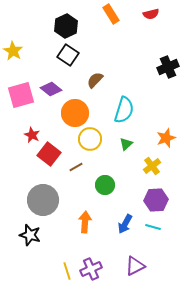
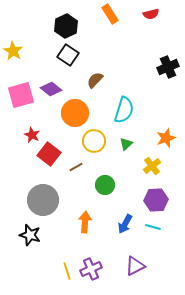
orange rectangle: moved 1 px left
yellow circle: moved 4 px right, 2 px down
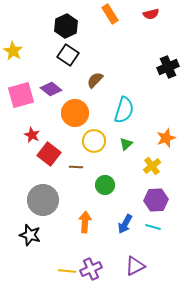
brown line: rotated 32 degrees clockwise
yellow line: rotated 66 degrees counterclockwise
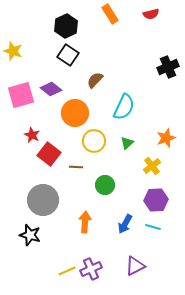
yellow star: rotated 12 degrees counterclockwise
cyan semicircle: moved 3 px up; rotated 8 degrees clockwise
green triangle: moved 1 px right, 1 px up
yellow line: rotated 30 degrees counterclockwise
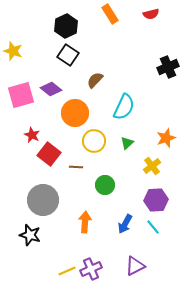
cyan line: rotated 35 degrees clockwise
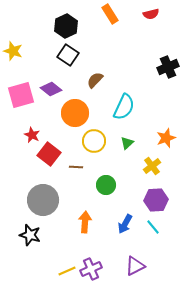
green circle: moved 1 px right
